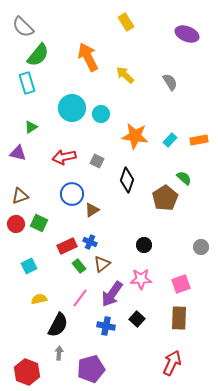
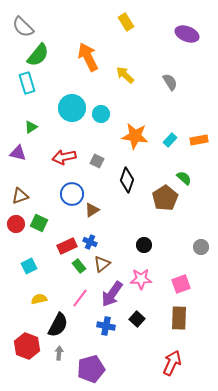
red hexagon at (27, 372): moved 26 px up
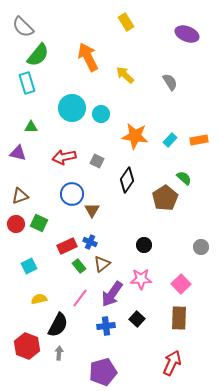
green triangle at (31, 127): rotated 32 degrees clockwise
black diamond at (127, 180): rotated 15 degrees clockwise
brown triangle at (92, 210): rotated 28 degrees counterclockwise
pink square at (181, 284): rotated 24 degrees counterclockwise
blue cross at (106, 326): rotated 18 degrees counterclockwise
purple pentagon at (91, 369): moved 12 px right, 3 px down
